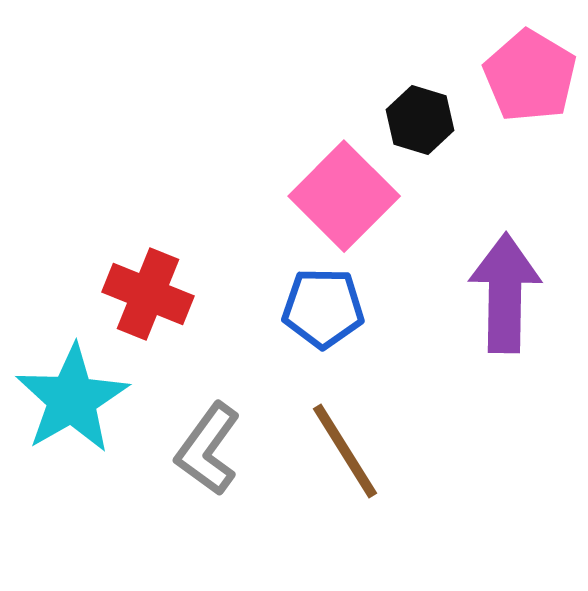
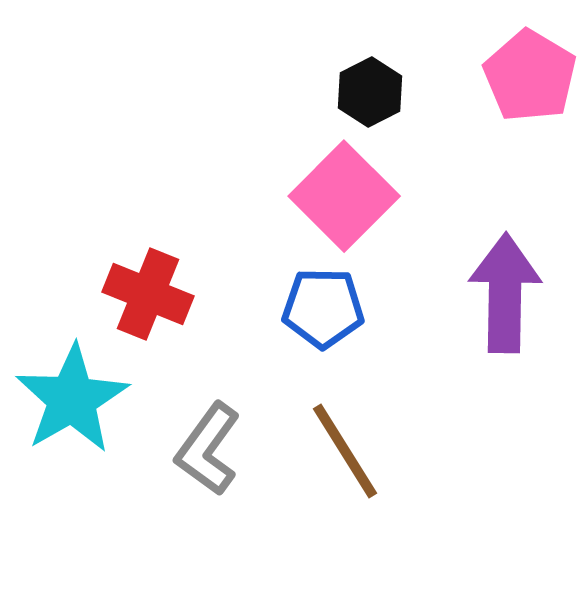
black hexagon: moved 50 px left, 28 px up; rotated 16 degrees clockwise
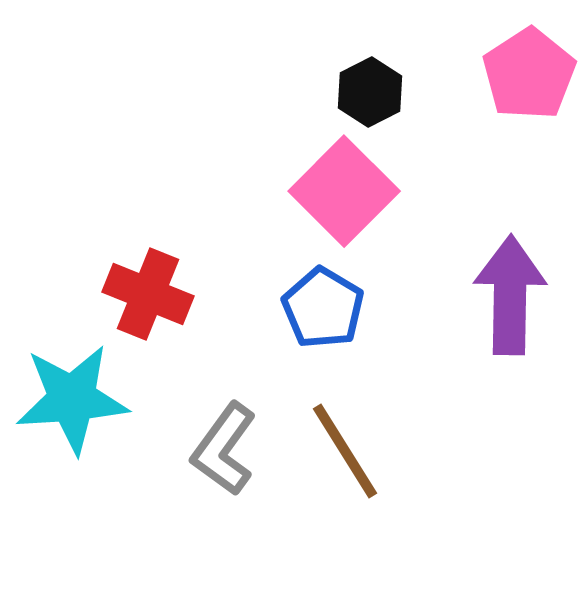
pink pentagon: moved 1 px left, 2 px up; rotated 8 degrees clockwise
pink square: moved 5 px up
purple arrow: moved 5 px right, 2 px down
blue pentagon: rotated 30 degrees clockwise
cyan star: rotated 26 degrees clockwise
gray L-shape: moved 16 px right
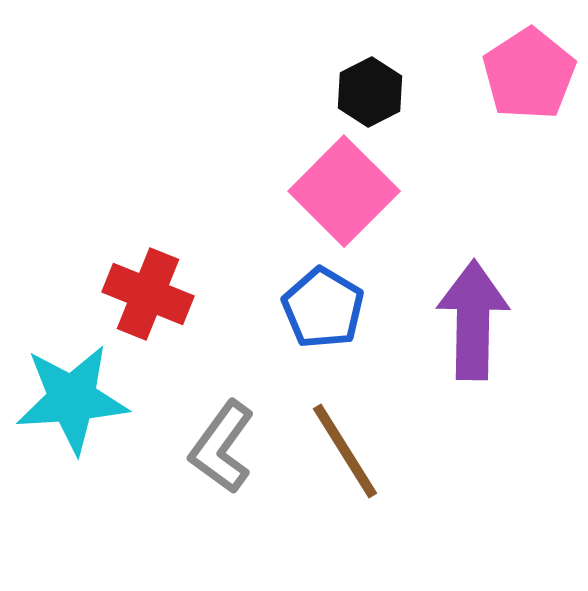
purple arrow: moved 37 px left, 25 px down
gray L-shape: moved 2 px left, 2 px up
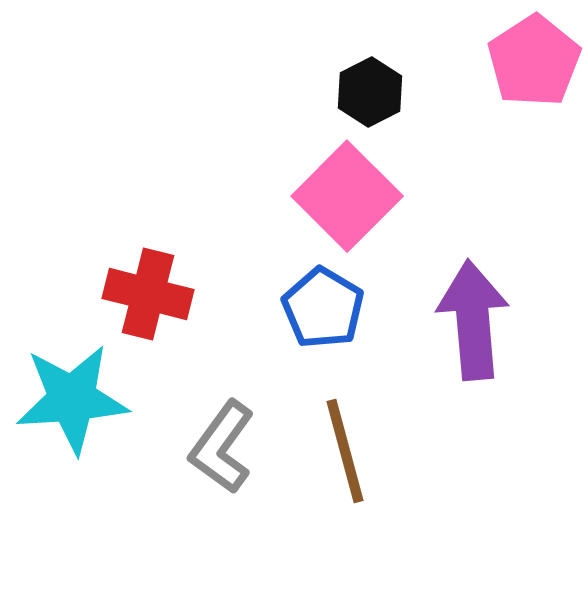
pink pentagon: moved 5 px right, 13 px up
pink square: moved 3 px right, 5 px down
red cross: rotated 8 degrees counterclockwise
purple arrow: rotated 6 degrees counterclockwise
brown line: rotated 17 degrees clockwise
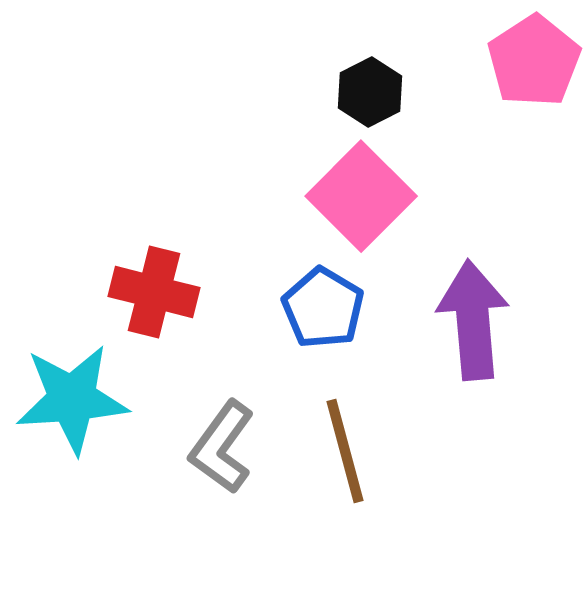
pink square: moved 14 px right
red cross: moved 6 px right, 2 px up
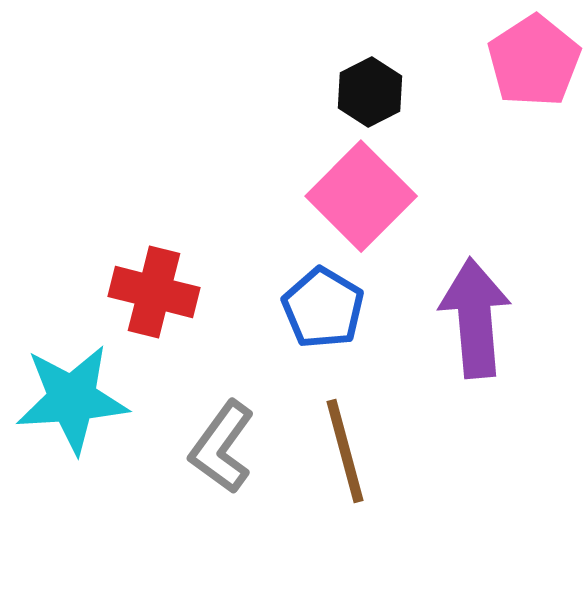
purple arrow: moved 2 px right, 2 px up
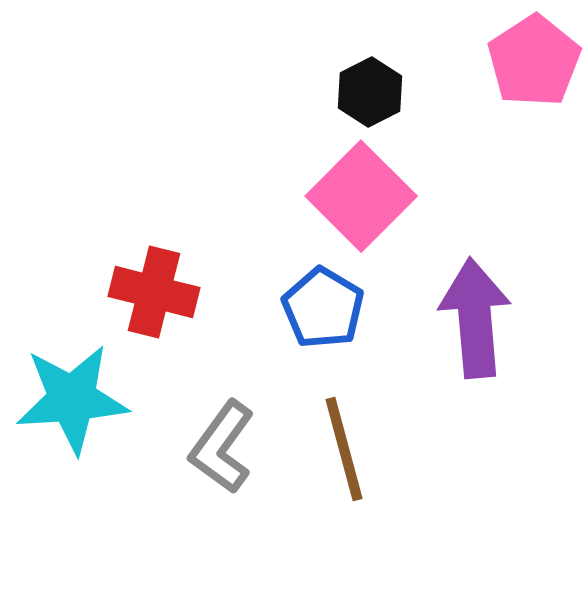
brown line: moved 1 px left, 2 px up
